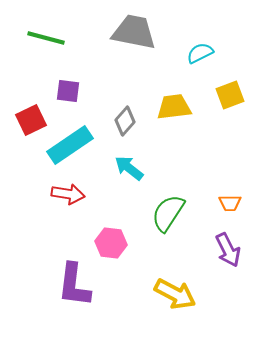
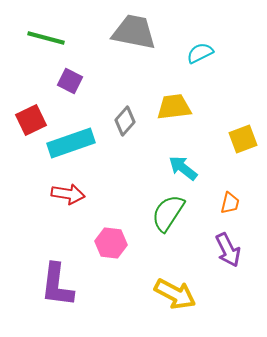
purple square: moved 2 px right, 10 px up; rotated 20 degrees clockwise
yellow square: moved 13 px right, 44 px down
cyan rectangle: moved 1 px right, 2 px up; rotated 15 degrees clockwise
cyan arrow: moved 54 px right
orange trapezoid: rotated 75 degrees counterclockwise
purple L-shape: moved 17 px left
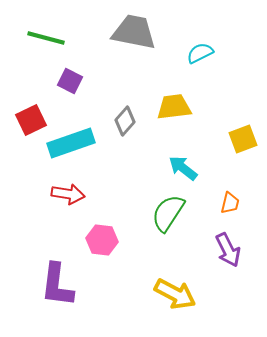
pink hexagon: moved 9 px left, 3 px up
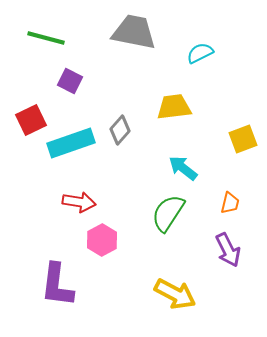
gray diamond: moved 5 px left, 9 px down
red arrow: moved 11 px right, 8 px down
pink hexagon: rotated 24 degrees clockwise
